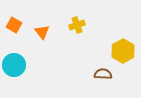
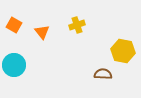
yellow hexagon: rotated 20 degrees counterclockwise
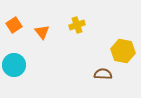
orange square: rotated 28 degrees clockwise
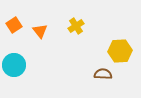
yellow cross: moved 1 px left, 1 px down; rotated 14 degrees counterclockwise
orange triangle: moved 2 px left, 1 px up
yellow hexagon: moved 3 px left; rotated 15 degrees counterclockwise
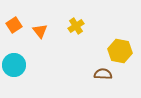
yellow hexagon: rotated 15 degrees clockwise
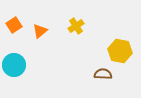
orange triangle: rotated 28 degrees clockwise
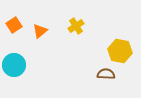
brown semicircle: moved 3 px right
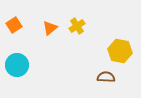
yellow cross: moved 1 px right
orange triangle: moved 10 px right, 3 px up
cyan circle: moved 3 px right
brown semicircle: moved 3 px down
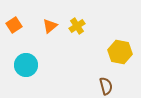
orange triangle: moved 2 px up
yellow hexagon: moved 1 px down
cyan circle: moved 9 px right
brown semicircle: moved 9 px down; rotated 72 degrees clockwise
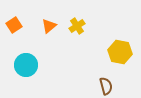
orange triangle: moved 1 px left
